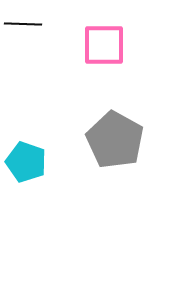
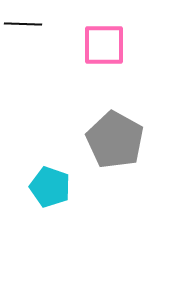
cyan pentagon: moved 24 px right, 25 px down
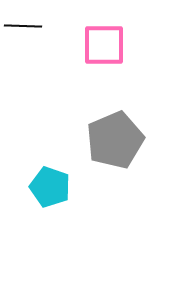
black line: moved 2 px down
gray pentagon: rotated 20 degrees clockwise
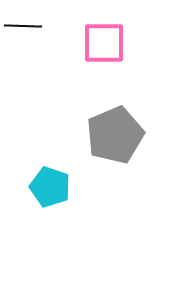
pink square: moved 2 px up
gray pentagon: moved 5 px up
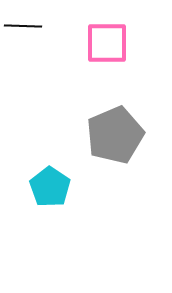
pink square: moved 3 px right
cyan pentagon: rotated 15 degrees clockwise
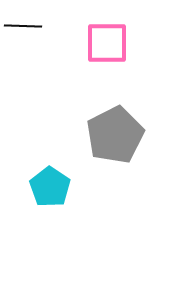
gray pentagon: rotated 4 degrees counterclockwise
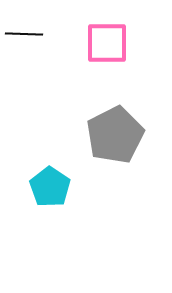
black line: moved 1 px right, 8 px down
